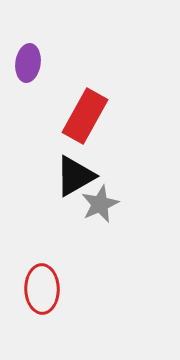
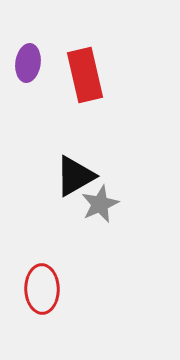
red rectangle: moved 41 px up; rotated 42 degrees counterclockwise
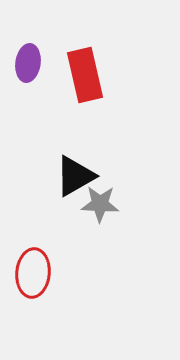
gray star: rotated 27 degrees clockwise
red ellipse: moved 9 px left, 16 px up; rotated 6 degrees clockwise
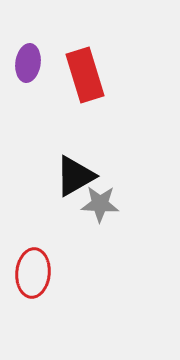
red rectangle: rotated 4 degrees counterclockwise
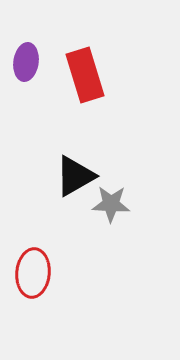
purple ellipse: moved 2 px left, 1 px up
gray star: moved 11 px right
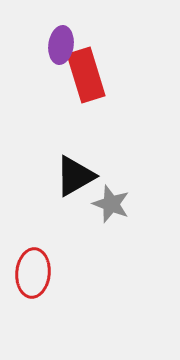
purple ellipse: moved 35 px right, 17 px up
red rectangle: moved 1 px right
gray star: rotated 18 degrees clockwise
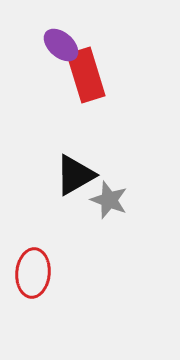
purple ellipse: rotated 57 degrees counterclockwise
black triangle: moved 1 px up
gray star: moved 2 px left, 4 px up
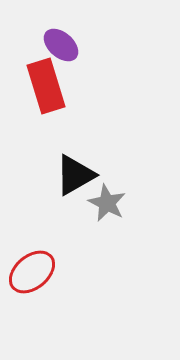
red rectangle: moved 40 px left, 11 px down
gray star: moved 2 px left, 3 px down; rotated 6 degrees clockwise
red ellipse: moved 1 px left, 1 px up; rotated 45 degrees clockwise
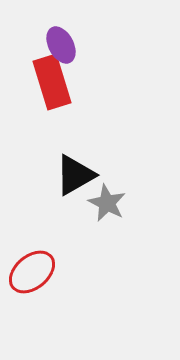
purple ellipse: rotated 21 degrees clockwise
red rectangle: moved 6 px right, 4 px up
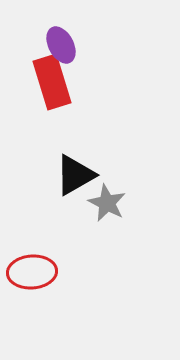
red ellipse: rotated 36 degrees clockwise
